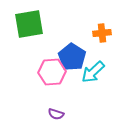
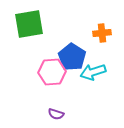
cyan arrow: rotated 25 degrees clockwise
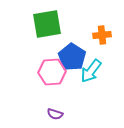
green square: moved 18 px right
orange cross: moved 2 px down
cyan arrow: moved 2 px left, 1 px up; rotated 35 degrees counterclockwise
purple semicircle: moved 1 px left
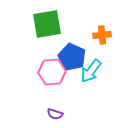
blue pentagon: rotated 8 degrees counterclockwise
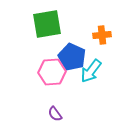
purple semicircle: rotated 35 degrees clockwise
